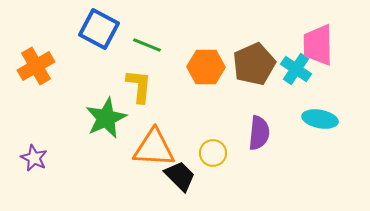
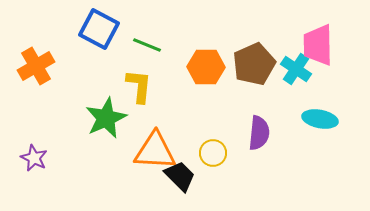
orange triangle: moved 1 px right, 3 px down
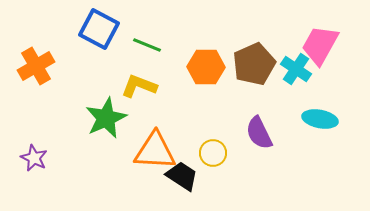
pink trapezoid: moved 2 px right; rotated 30 degrees clockwise
yellow L-shape: rotated 75 degrees counterclockwise
purple semicircle: rotated 148 degrees clockwise
black trapezoid: moved 2 px right; rotated 12 degrees counterclockwise
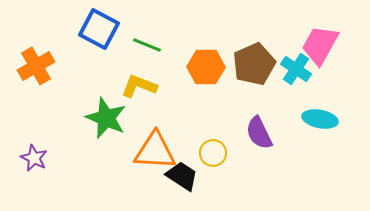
green star: rotated 24 degrees counterclockwise
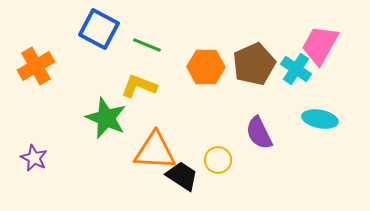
yellow circle: moved 5 px right, 7 px down
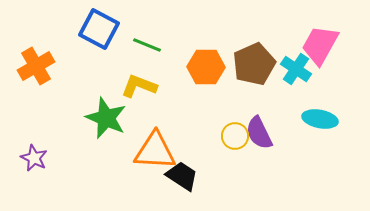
yellow circle: moved 17 px right, 24 px up
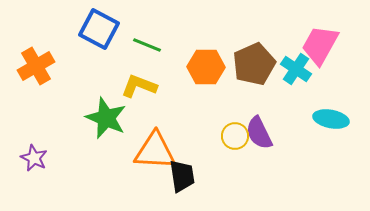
cyan ellipse: moved 11 px right
black trapezoid: rotated 48 degrees clockwise
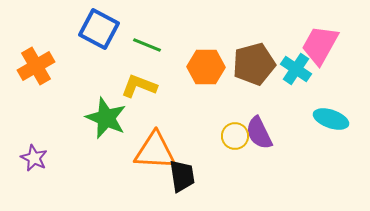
brown pentagon: rotated 9 degrees clockwise
cyan ellipse: rotated 8 degrees clockwise
